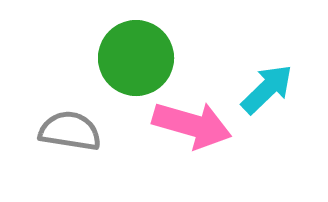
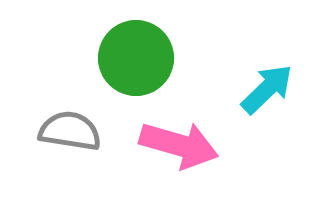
pink arrow: moved 13 px left, 20 px down
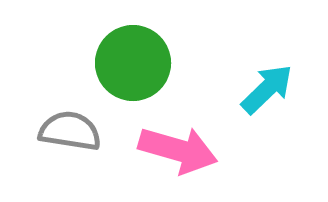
green circle: moved 3 px left, 5 px down
pink arrow: moved 1 px left, 5 px down
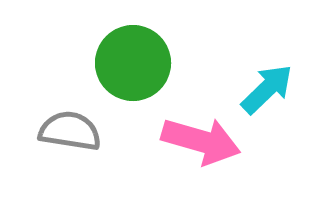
pink arrow: moved 23 px right, 9 px up
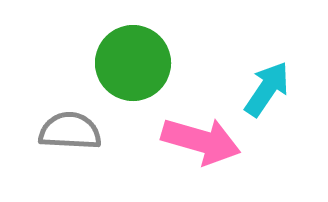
cyan arrow: rotated 12 degrees counterclockwise
gray semicircle: rotated 6 degrees counterclockwise
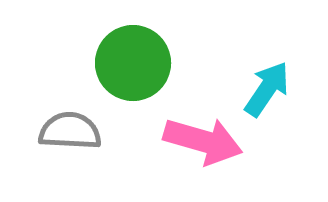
pink arrow: moved 2 px right
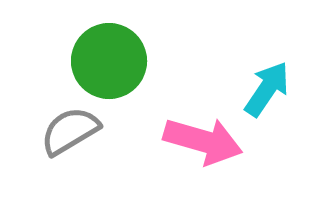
green circle: moved 24 px left, 2 px up
gray semicircle: rotated 34 degrees counterclockwise
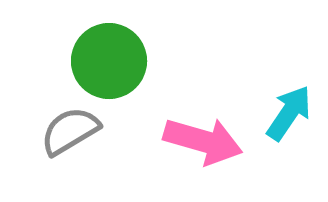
cyan arrow: moved 22 px right, 24 px down
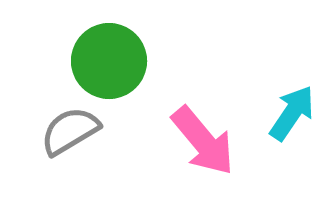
cyan arrow: moved 3 px right
pink arrow: rotated 34 degrees clockwise
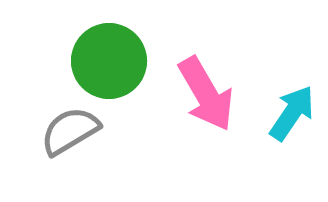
pink arrow: moved 3 px right, 47 px up; rotated 10 degrees clockwise
